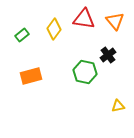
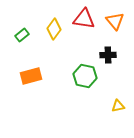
black cross: rotated 35 degrees clockwise
green hexagon: moved 4 px down
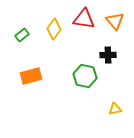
yellow triangle: moved 3 px left, 3 px down
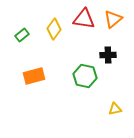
orange triangle: moved 2 px left, 2 px up; rotated 30 degrees clockwise
orange rectangle: moved 3 px right
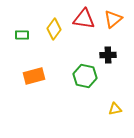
green rectangle: rotated 40 degrees clockwise
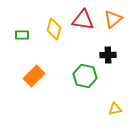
red triangle: moved 1 px left, 1 px down
yellow diamond: rotated 20 degrees counterclockwise
orange rectangle: rotated 30 degrees counterclockwise
